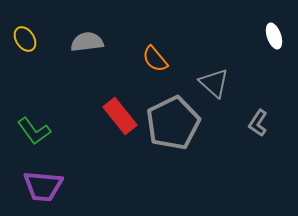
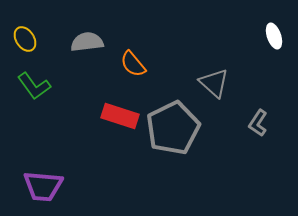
orange semicircle: moved 22 px left, 5 px down
red rectangle: rotated 33 degrees counterclockwise
gray pentagon: moved 5 px down
green L-shape: moved 45 px up
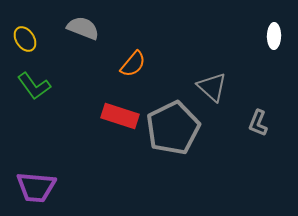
white ellipse: rotated 20 degrees clockwise
gray semicircle: moved 4 px left, 14 px up; rotated 28 degrees clockwise
orange semicircle: rotated 100 degrees counterclockwise
gray triangle: moved 2 px left, 4 px down
gray L-shape: rotated 12 degrees counterclockwise
purple trapezoid: moved 7 px left, 1 px down
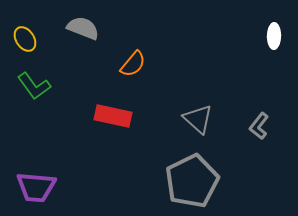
gray triangle: moved 14 px left, 32 px down
red rectangle: moved 7 px left; rotated 6 degrees counterclockwise
gray L-shape: moved 1 px right, 3 px down; rotated 16 degrees clockwise
gray pentagon: moved 19 px right, 53 px down
